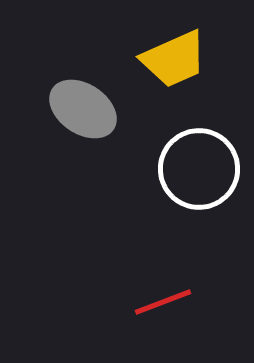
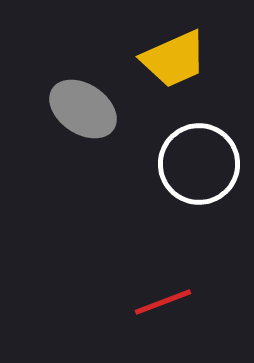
white circle: moved 5 px up
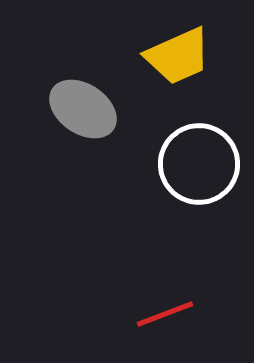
yellow trapezoid: moved 4 px right, 3 px up
red line: moved 2 px right, 12 px down
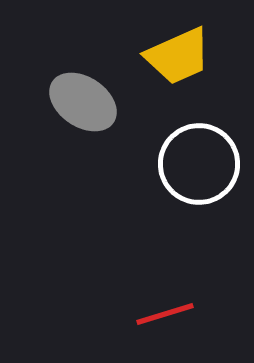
gray ellipse: moved 7 px up
red line: rotated 4 degrees clockwise
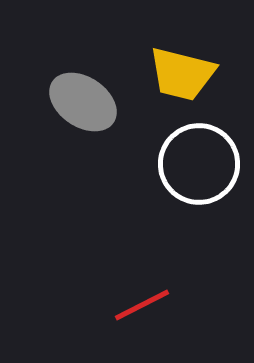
yellow trapezoid: moved 4 px right, 18 px down; rotated 38 degrees clockwise
red line: moved 23 px left, 9 px up; rotated 10 degrees counterclockwise
